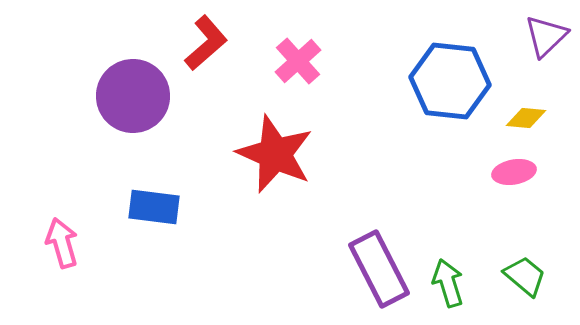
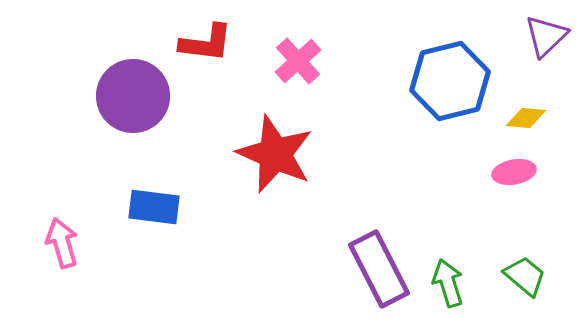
red L-shape: rotated 48 degrees clockwise
blue hexagon: rotated 20 degrees counterclockwise
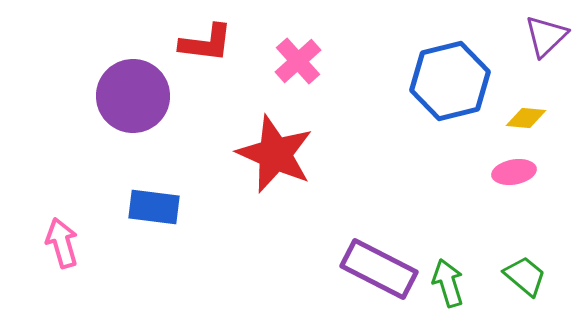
purple rectangle: rotated 36 degrees counterclockwise
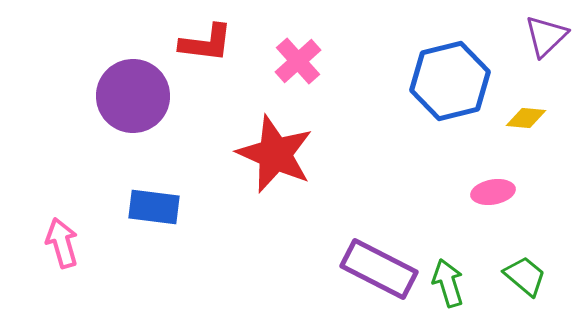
pink ellipse: moved 21 px left, 20 px down
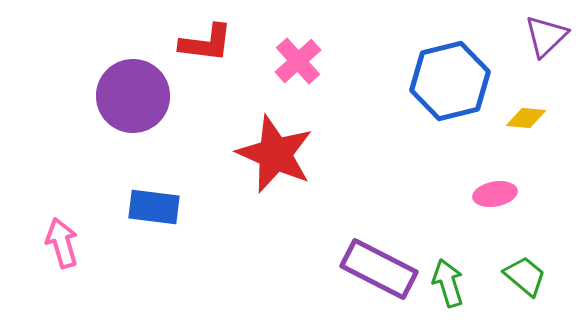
pink ellipse: moved 2 px right, 2 px down
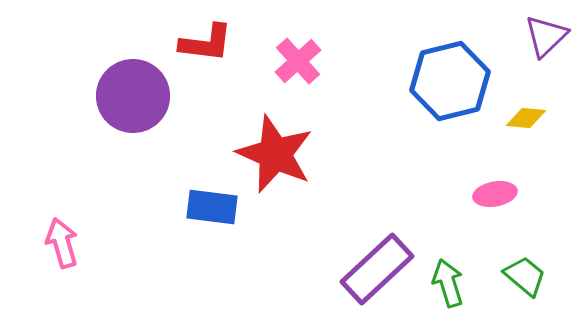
blue rectangle: moved 58 px right
purple rectangle: moved 2 px left; rotated 70 degrees counterclockwise
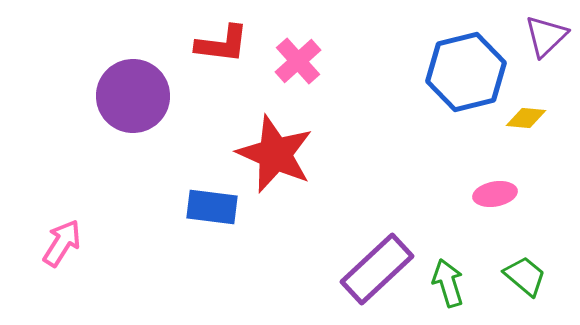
red L-shape: moved 16 px right, 1 px down
blue hexagon: moved 16 px right, 9 px up
pink arrow: rotated 48 degrees clockwise
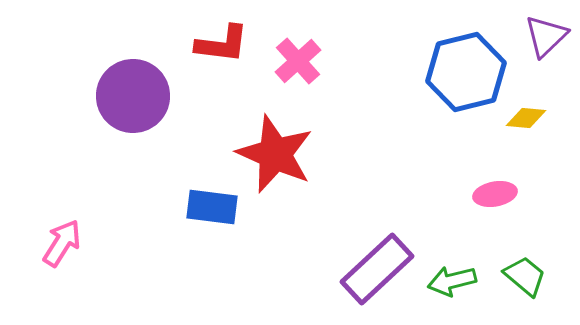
green arrow: moved 4 px right, 2 px up; rotated 87 degrees counterclockwise
